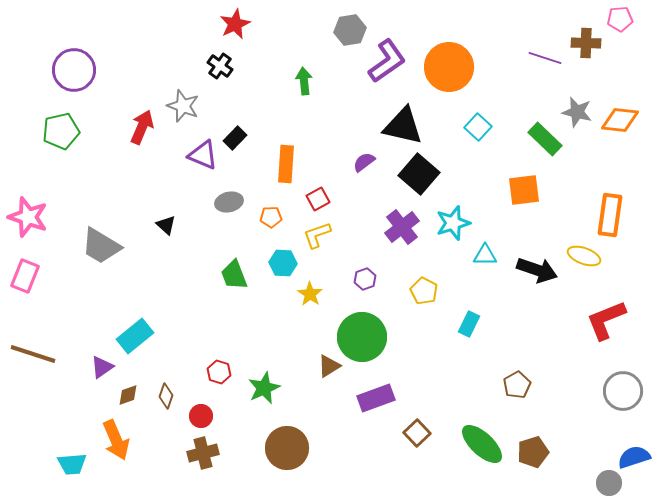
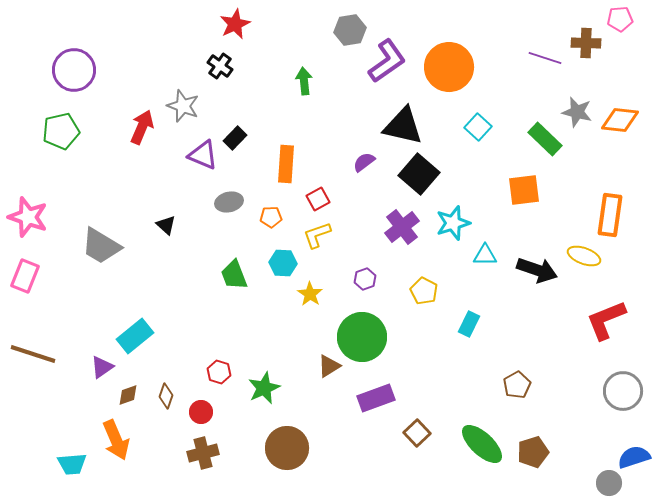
red circle at (201, 416): moved 4 px up
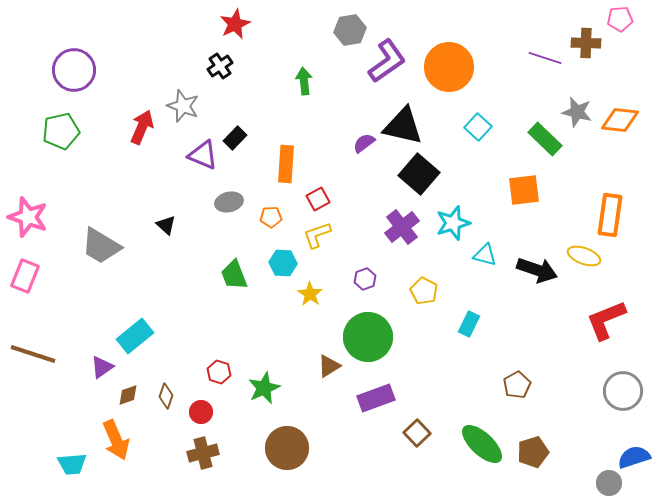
black cross at (220, 66): rotated 20 degrees clockwise
purple semicircle at (364, 162): moved 19 px up
cyan triangle at (485, 255): rotated 15 degrees clockwise
green circle at (362, 337): moved 6 px right
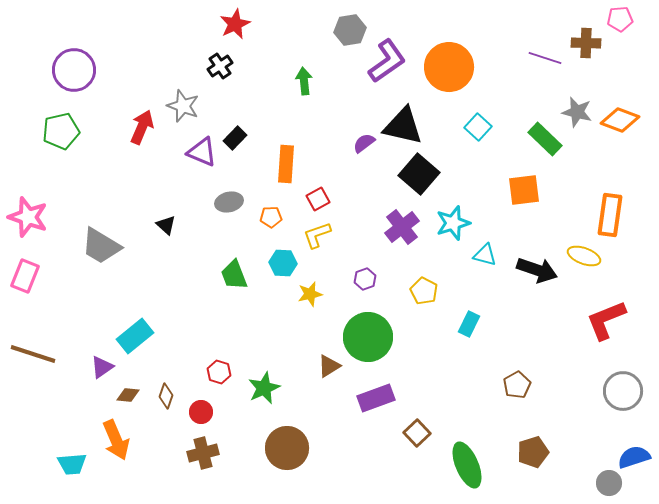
orange diamond at (620, 120): rotated 15 degrees clockwise
purple triangle at (203, 155): moved 1 px left, 3 px up
yellow star at (310, 294): rotated 25 degrees clockwise
brown diamond at (128, 395): rotated 25 degrees clockwise
green ellipse at (482, 444): moved 15 px left, 21 px down; rotated 24 degrees clockwise
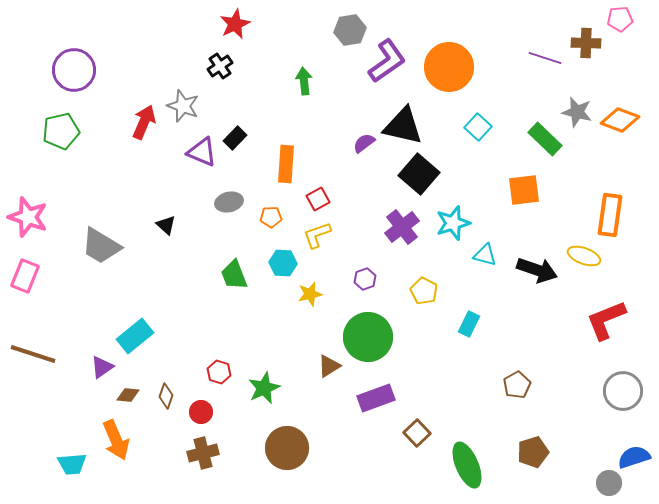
red arrow at (142, 127): moved 2 px right, 5 px up
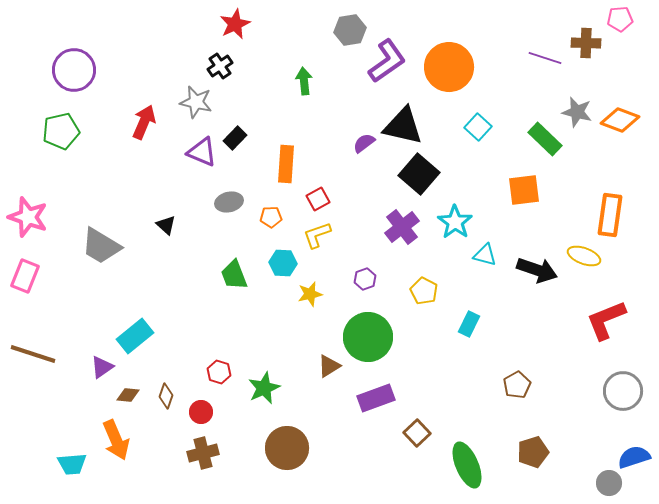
gray star at (183, 106): moved 13 px right, 4 px up; rotated 8 degrees counterclockwise
cyan star at (453, 223): moved 2 px right, 1 px up; rotated 20 degrees counterclockwise
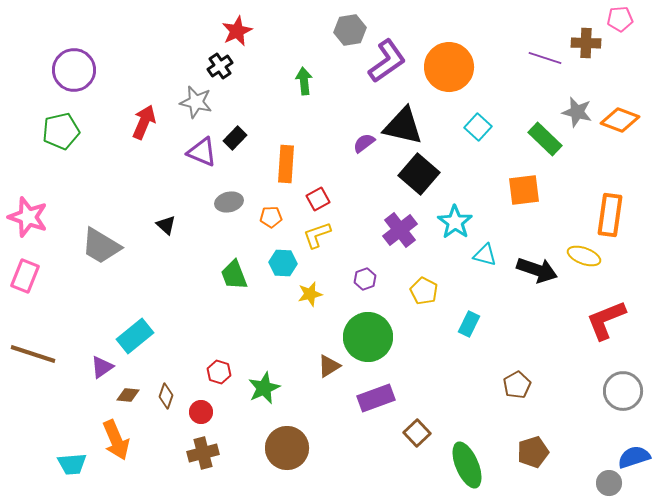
red star at (235, 24): moved 2 px right, 7 px down
purple cross at (402, 227): moved 2 px left, 3 px down
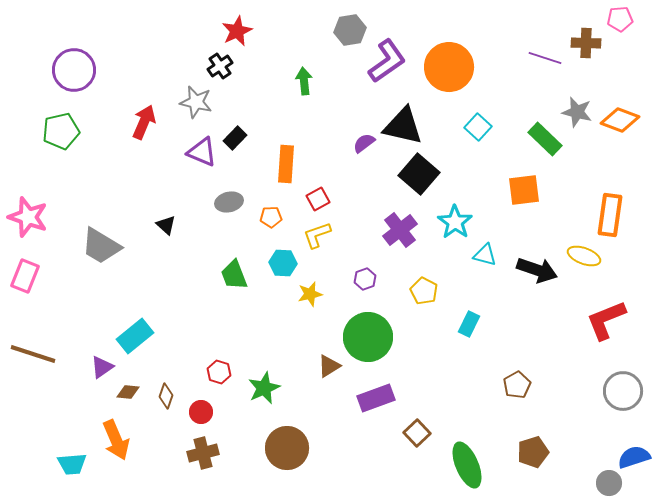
brown diamond at (128, 395): moved 3 px up
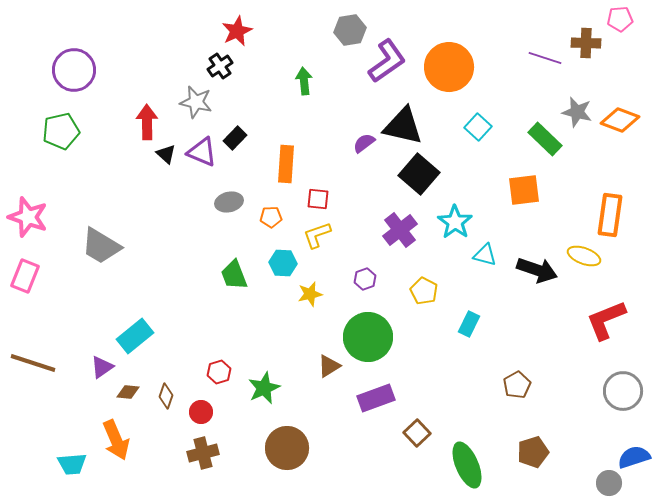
red arrow at (144, 122): moved 3 px right; rotated 24 degrees counterclockwise
red square at (318, 199): rotated 35 degrees clockwise
black triangle at (166, 225): moved 71 px up
brown line at (33, 354): moved 9 px down
red hexagon at (219, 372): rotated 25 degrees clockwise
